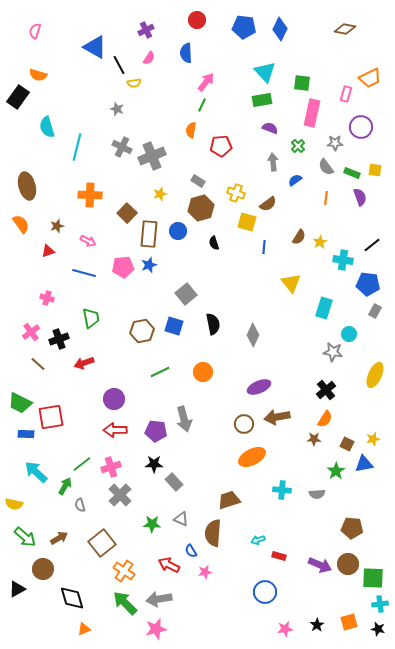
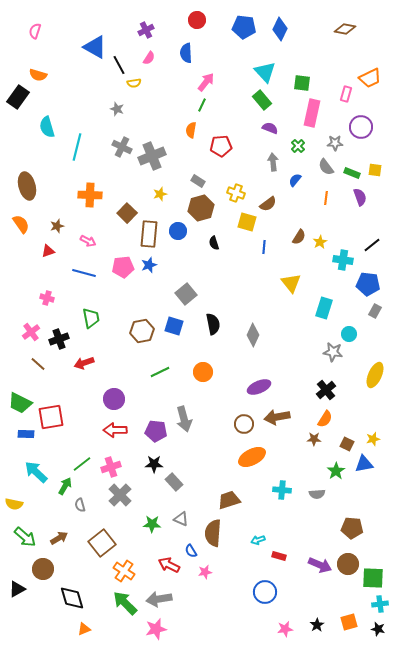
green rectangle at (262, 100): rotated 60 degrees clockwise
blue semicircle at (295, 180): rotated 16 degrees counterclockwise
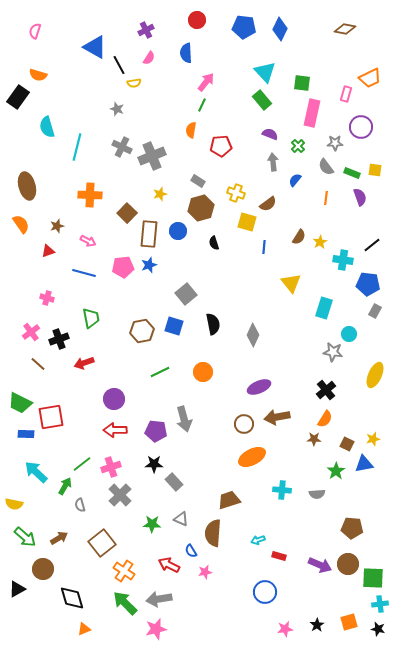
purple semicircle at (270, 128): moved 6 px down
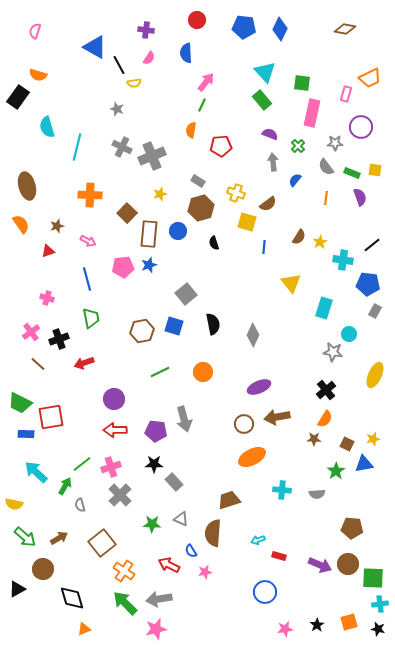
purple cross at (146, 30): rotated 35 degrees clockwise
blue line at (84, 273): moved 3 px right, 6 px down; rotated 60 degrees clockwise
